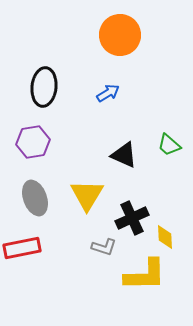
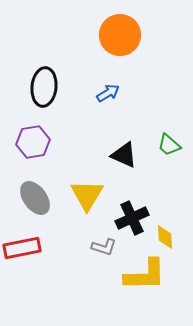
gray ellipse: rotated 16 degrees counterclockwise
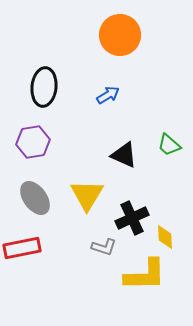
blue arrow: moved 2 px down
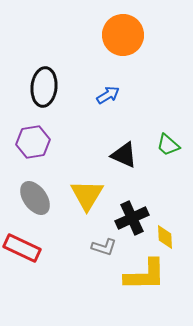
orange circle: moved 3 px right
green trapezoid: moved 1 px left
red rectangle: rotated 36 degrees clockwise
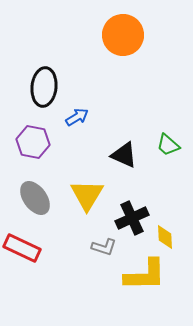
blue arrow: moved 31 px left, 22 px down
purple hexagon: rotated 20 degrees clockwise
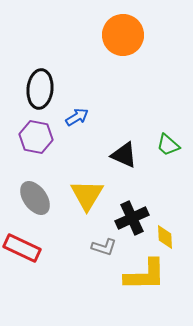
black ellipse: moved 4 px left, 2 px down
purple hexagon: moved 3 px right, 5 px up
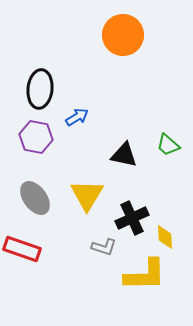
black triangle: rotated 12 degrees counterclockwise
red rectangle: moved 1 px down; rotated 6 degrees counterclockwise
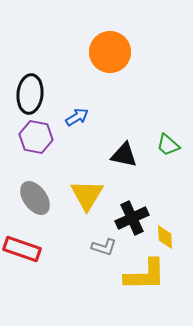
orange circle: moved 13 px left, 17 px down
black ellipse: moved 10 px left, 5 px down
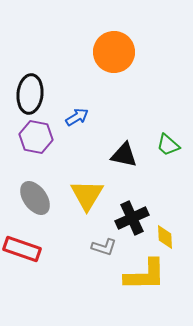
orange circle: moved 4 px right
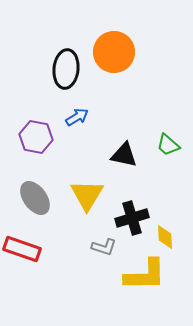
black ellipse: moved 36 px right, 25 px up
black cross: rotated 8 degrees clockwise
